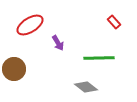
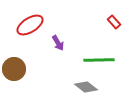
green line: moved 2 px down
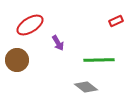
red rectangle: moved 2 px right, 1 px up; rotated 72 degrees counterclockwise
brown circle: moved 3 px right, 9 px up
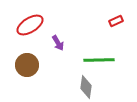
brown circle: moved 10 px right, 5 px down
gray diamond: rotated 60 degrees clockwise
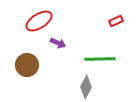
red ellipse: moved 9 px right, 4 px up
purple arrow: rotated 35 degrees counterclockwise
green line: moved 1 px right, 1 px up
gray diamond: rotated 20 degrees clockwise
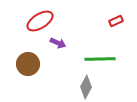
red ellipse: moved 1 px right
brown circle: moved 1 px right, 1 px up
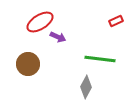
red ellipse: moved 1 px down
purple arrow: moved 6 px up
green line: rotated 8 degrees clockwise
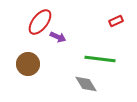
red ellipse: rotated 20 degrees counterclockwise
gray diamond: moved 3 px up; rotated 60 degrees counterclockwise
